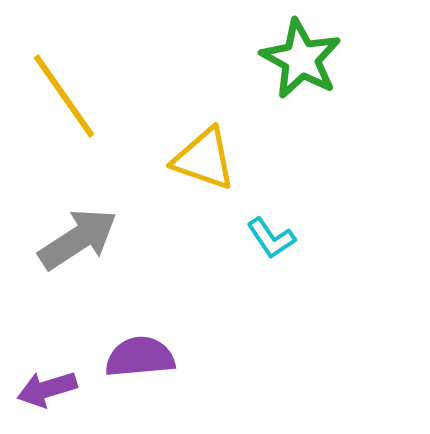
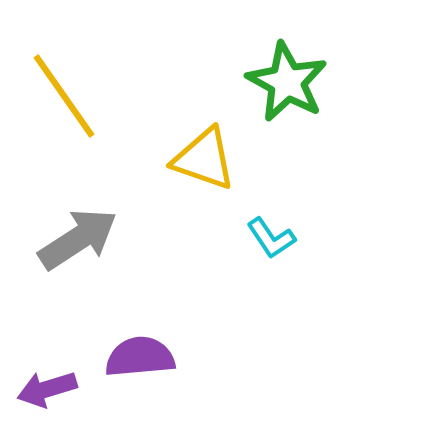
green star: moved 14 px left, 23 px down
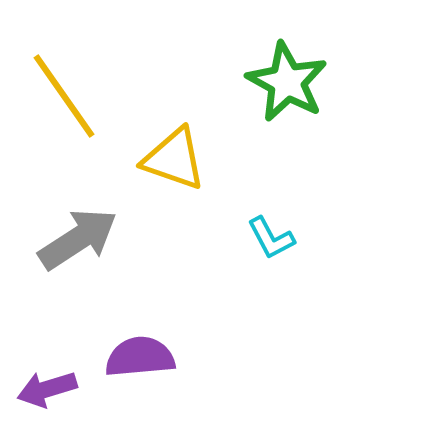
yellow triangle: moved 30 px left
cyan L-shape: rotated 6 degrees clockwise
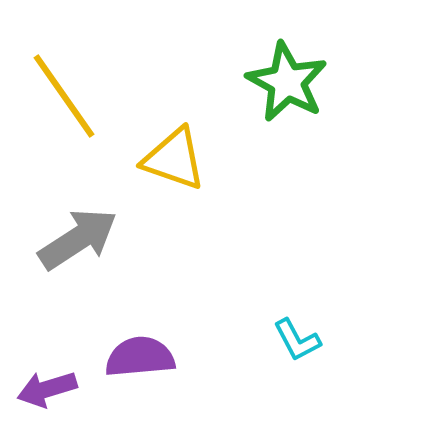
cyan L-shape: moved 26 px right, 102 px down
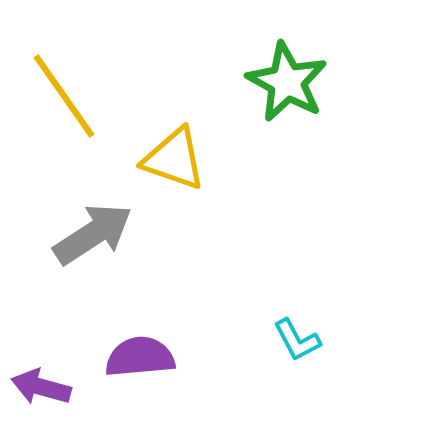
gray arrow: moved 15 px right, 5 px up
purple arrow: moved 6 px left, 2 px up; rotated 32 degrees clockwise
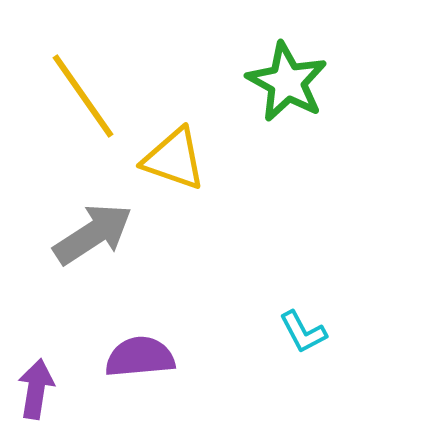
yellow line: moved 19 px right
cyan L-shape: moved 6 px right, 8 px up
purple arrow: moved 5 px left, 2 px down; rotated 84 degrees clockwise
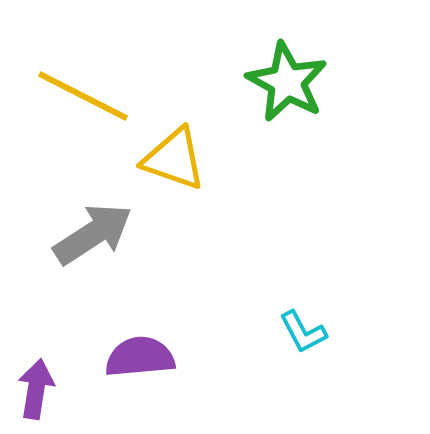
yellow line: rotated 28 degrees counterclockwise
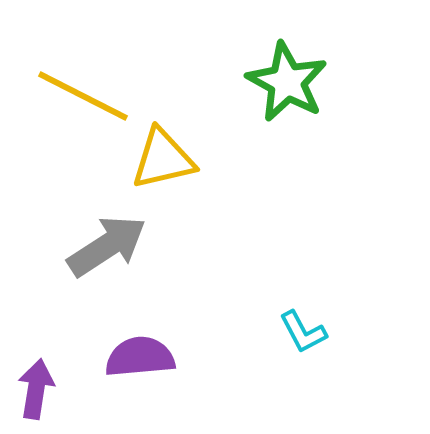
yellow triangle: moved 11 px left; rotated 32 degrees counterclockwise
gray arrow: moved 14 px right, 12 px down
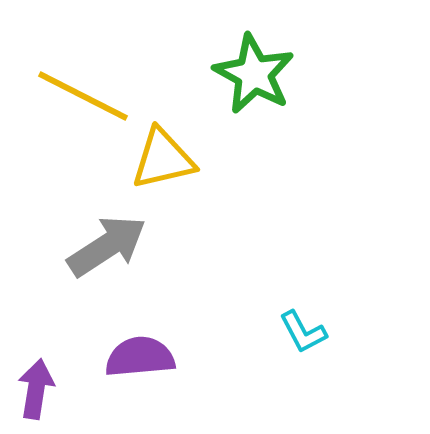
green star: moved 33 px left, 8 px up
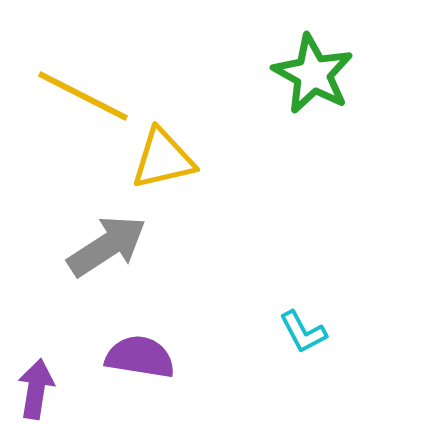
green star: moved 59 px right
purple semicircle: rotated 14 degrees clockwise
